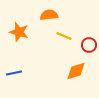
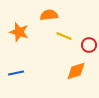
blue line: moved 2 px right
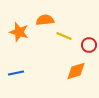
orange semicircle: moved 4 px left, 5 px down
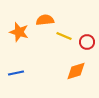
red circle: moved 2 px left, 3 px up
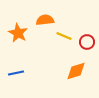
orange star: moved 1 px left, 1 px down; rotated 12 degrees clockwise
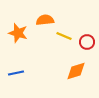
orange star: rotated 12 degrees counterclockwise
